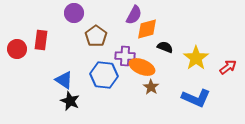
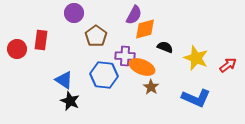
orange diamond: moved 2 px left
yellow star: rotated 15 degrees counterclockwise
red arrow: moved 2 px up
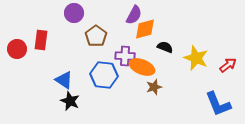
brown star: moved 3 px right; rotated 21 degrees clockwise
blue L-shape: moved 22 px right, 6 px down; rotated 44 degrees clockwise
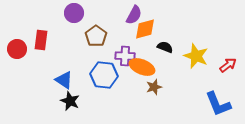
yellow star: moved 2 px up
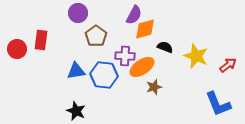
purple circle: moved 4 px right
orange ellipse: rotated 55 degrees counterclockwise
blue triangle: moved 12 px right, 9 px up; rotated 42 degrees counterclockwise
black star: moved 6 px right, 10 px down
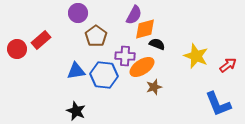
red rectangle: rotated 42 degrees clockwise
black semicircle: moved 8 px left, 3 px up
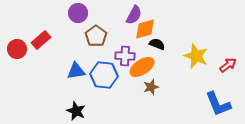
brown star: moved 3 px left
